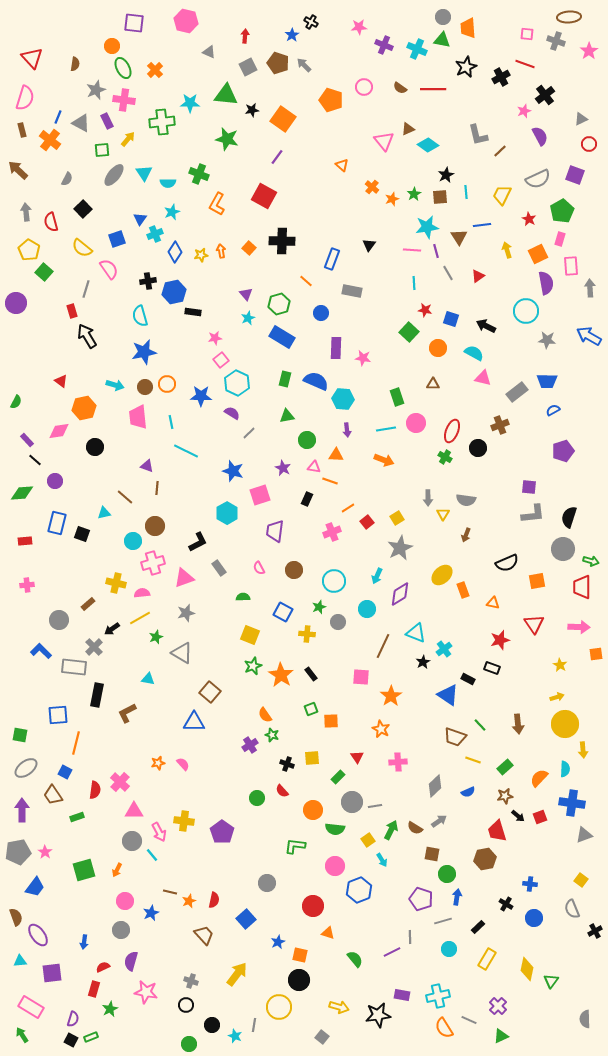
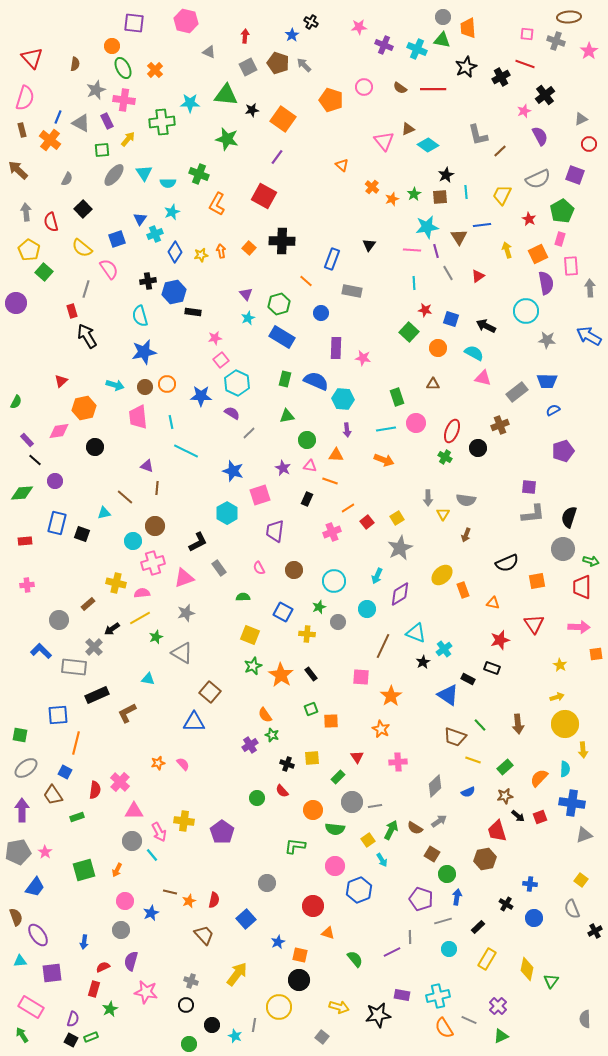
red triangle at (61, 381): rotated 40 degrees clockwise
pink triangle at (314, 467): moved 4 px left, 1 px up
black rectangle at (97, 695): rotated 55 degrees clockwise
brown square at (432, 854): rotated 21 degrees clockwise
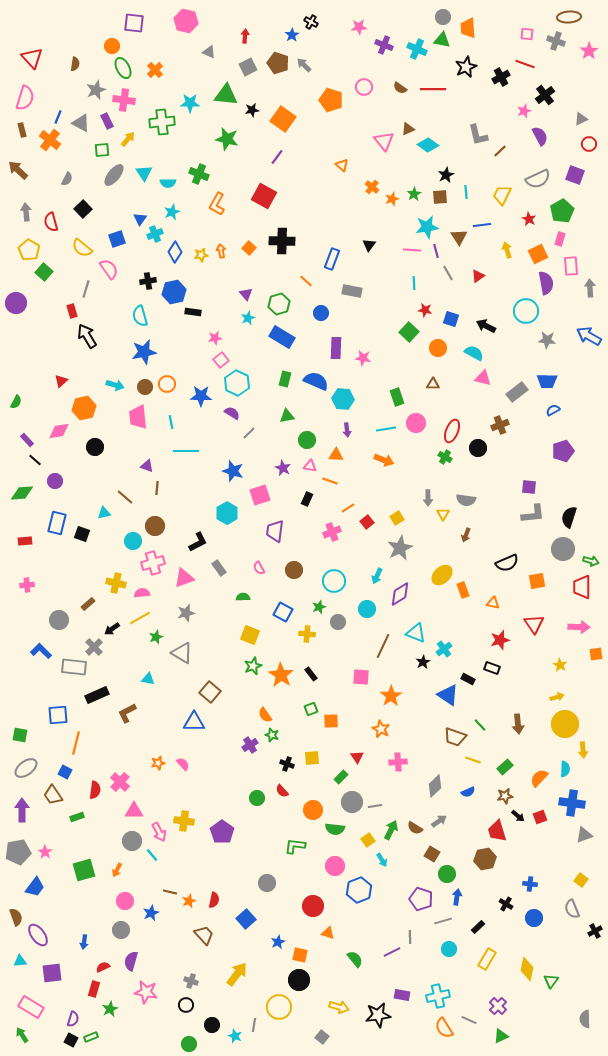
cyan line at (186, 451): rotated 25 degrees counterclockwise
green rectangle at (338, 777): moved 3 px right
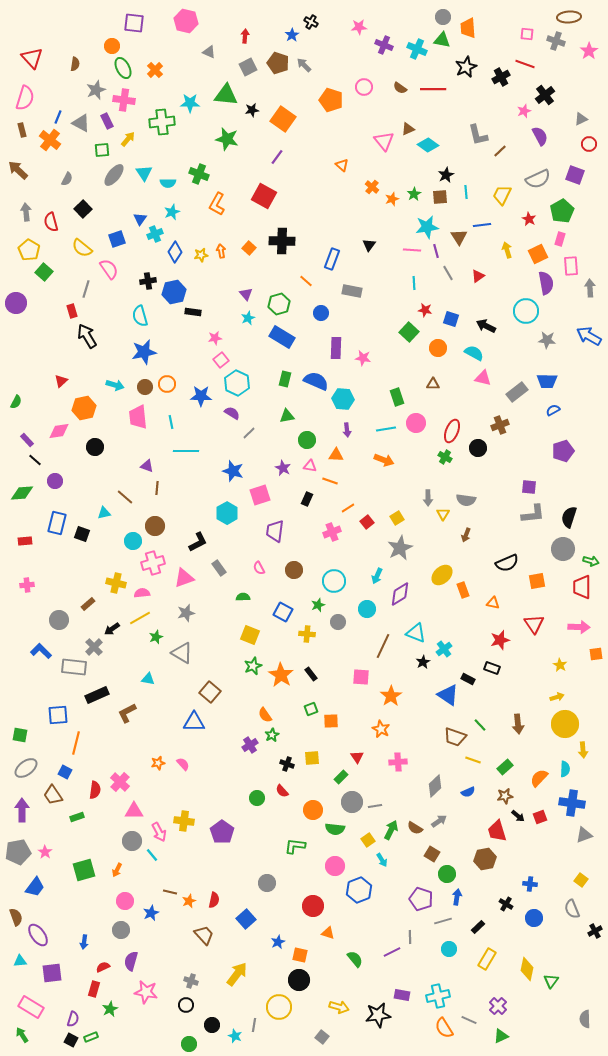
green star at (319, 607): moved 1 px left, 2 px up
green star at (272, 735): rotated 24 degrees clockwise
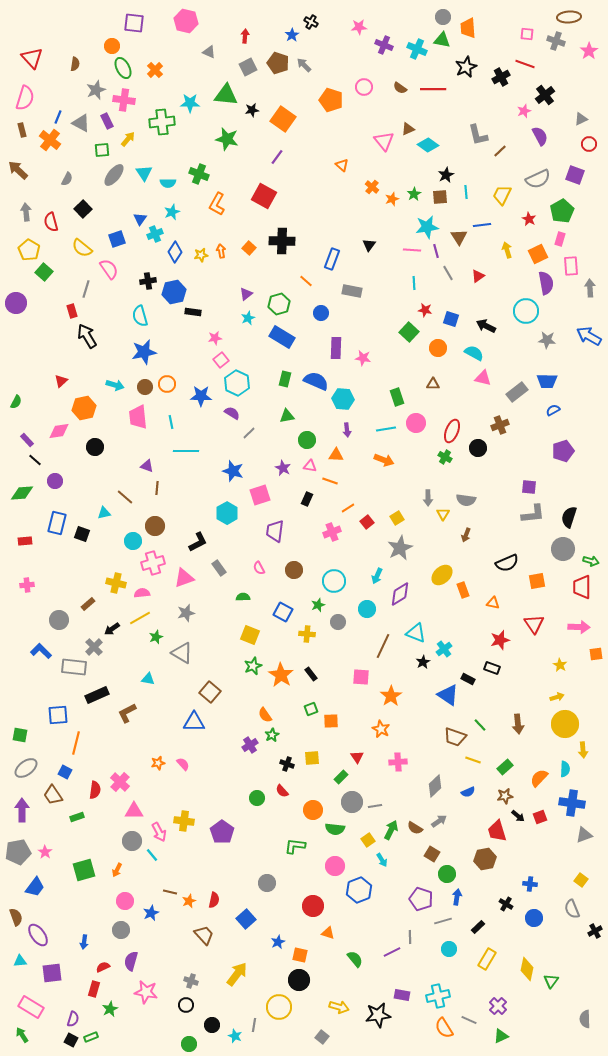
purple triangle at (246, 294): rotated 32 degrees clockwise
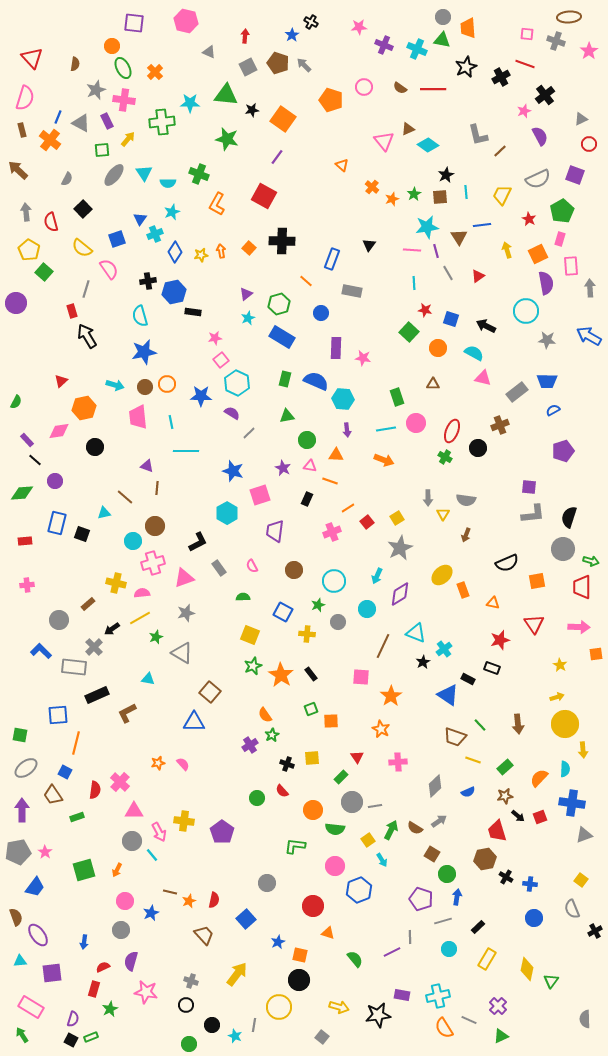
orange cross at (155, 70): moved 2 px down
pink semicircle at (259, 568): moved 7 px left, 2 px up
black cross at (506, 904): moved 27 px up
